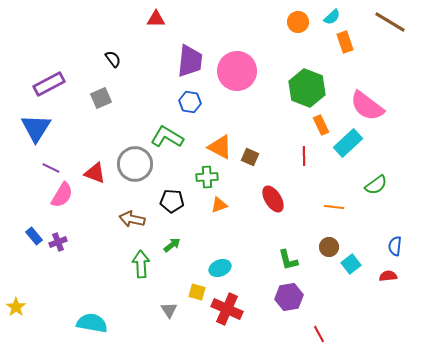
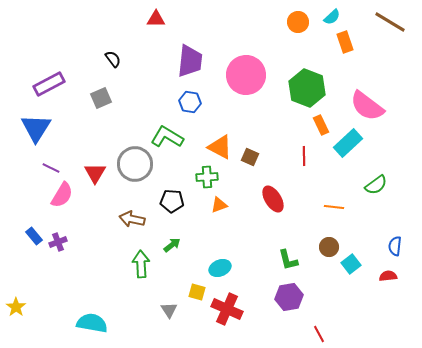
pink circle at (237, 71): moved 9 px right, 4 px down
red triangle at (95, 173): rotated 40 degrees clockwise
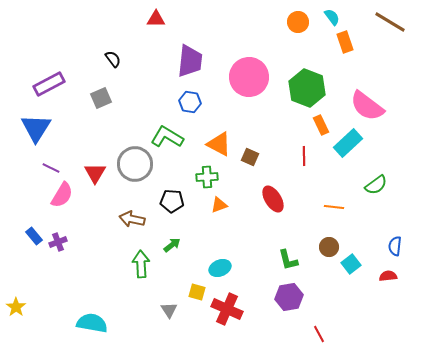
cyan semicircle at (332, 17): rotated 84 degrees counterclockwise
pink circle at (246, 75): moved 3 px right, 2 px down
orange triangle at (220, 147): moved 1 px left, 3 px up
